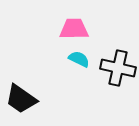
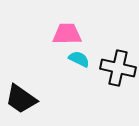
pink trapezoid: moved 7 px left, 5 px down
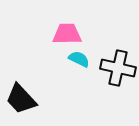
black trapezoid: rotated 12 degrees clockwise
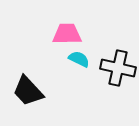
black trapezoid: moved 7 px right, 8 px up
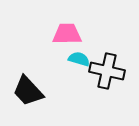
cyan semicircle: rotated 10 degrees counterclockwise
black cross: moved 11 px left, 3 px down
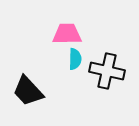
cyan semicircle: moved 4 px left; rotated 75 degrees clockwise
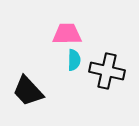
cyan semicircle: moved 1 px left, 1 px down
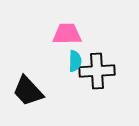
cyan semicircle: moved 1 px right, 1 px down
black cross: moved 10 px left; rotated 16 degrees counterclockwise
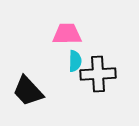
black cross: moved 1 px right, 3 px down
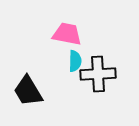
pink trapezoid: rotated 12 degrees clockwise
black trapezoid: rotated 12 degrees clockwise
